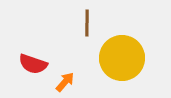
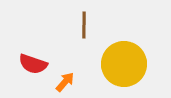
brown line: moved 3 px left, 2 px down
yellow circle: moved 2 px right, 6 px down
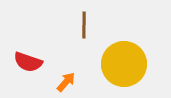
red semicircle: moved 5 px left, 2 px up
orange arrow: moved 1 px right
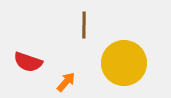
yellow circle: moved 1 px up
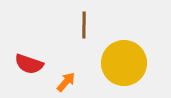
red semicircle: moved 1 px right, 2 px down
